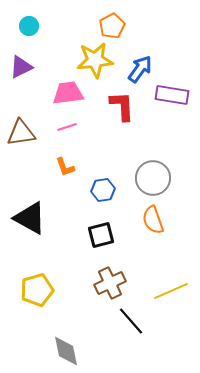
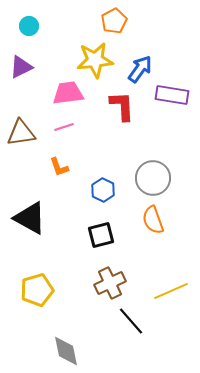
orange pentagon: moved 2 px right, 5 px up
pink line: moved 3 px left
orange L-shape: moved 6 px left
blue hexagon: rotated 25 degrees counterclockwise
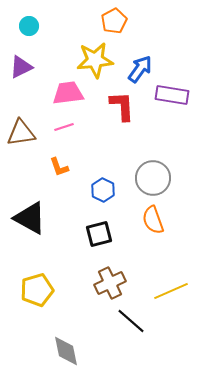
black square: moved 2 px left, 1 px up
black line: rotated 8 degrees counterclockwise
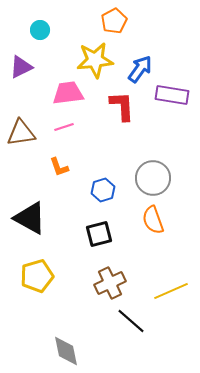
cyan circle: moved 11 px right, 4 px down
blue hexagon: rotated 15 degrees clockwise
yellow pentagon: moved 14 px up
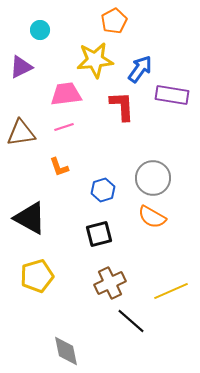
pink trapezoid: moved 2 px left, 1 px down
orange semicircle: moved 1 px left, 3 px up; rotated 40 degrees counterclockwise
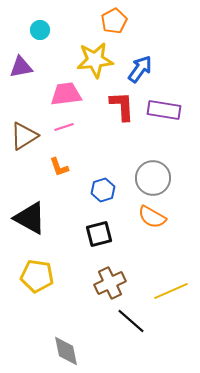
purple triangle: rotated 15 degrees clockwise
purple rectangle: moved 8 px left, 15 px down
brown triangle: moved 3 px right, 3 px down; rotated 24 degrees counterclockwise
yellow pentagon: rotated 24 degrees clockwise
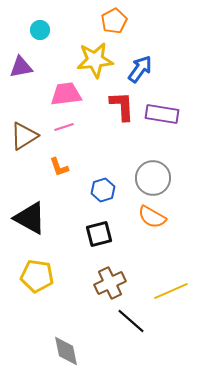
purple rectangle: moved 2 px left, 4 px down
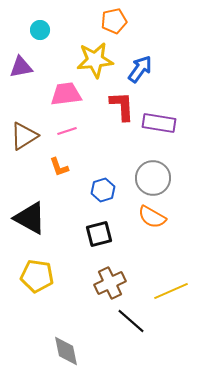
orange pentagon: rotated 15 degrees clockwise
purple rectangle: moved 3 px left, 9 px down
pink line: moved 3 px right, 4 px down
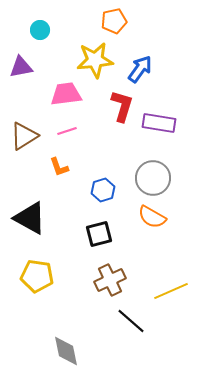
red L-shape: rotated 20 degrees clockwise
brown cross: moved 3 px up
